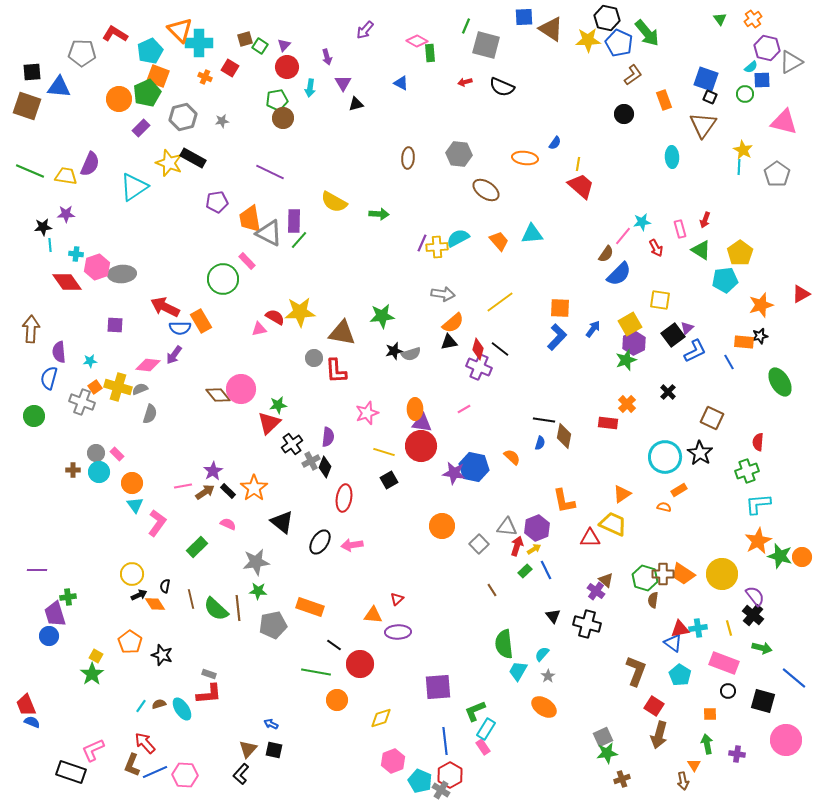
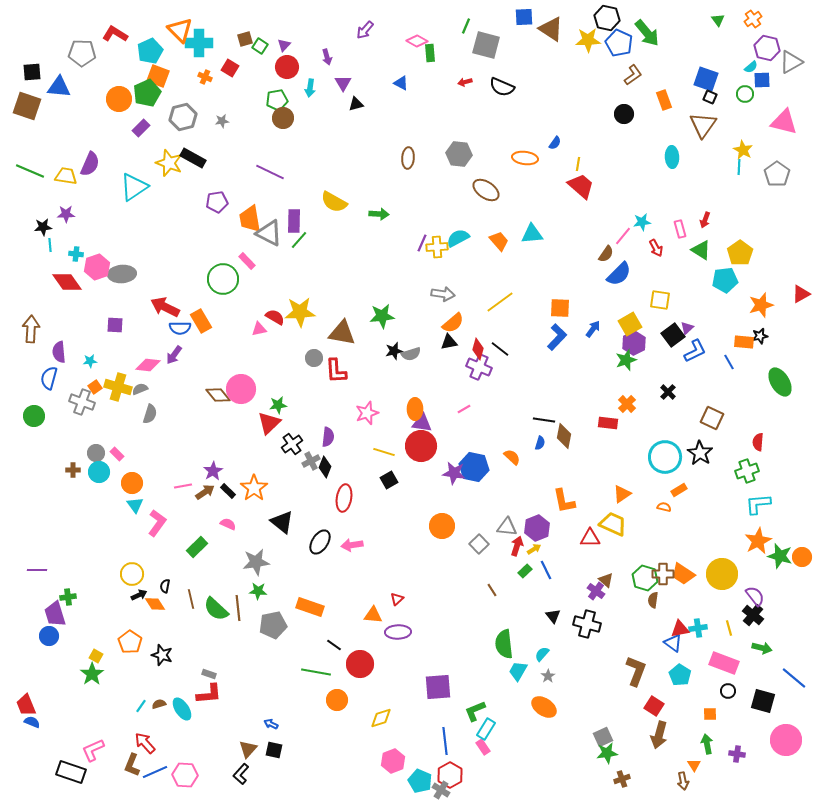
green triangle at (720, 19): moved 2 px left, 1 px down
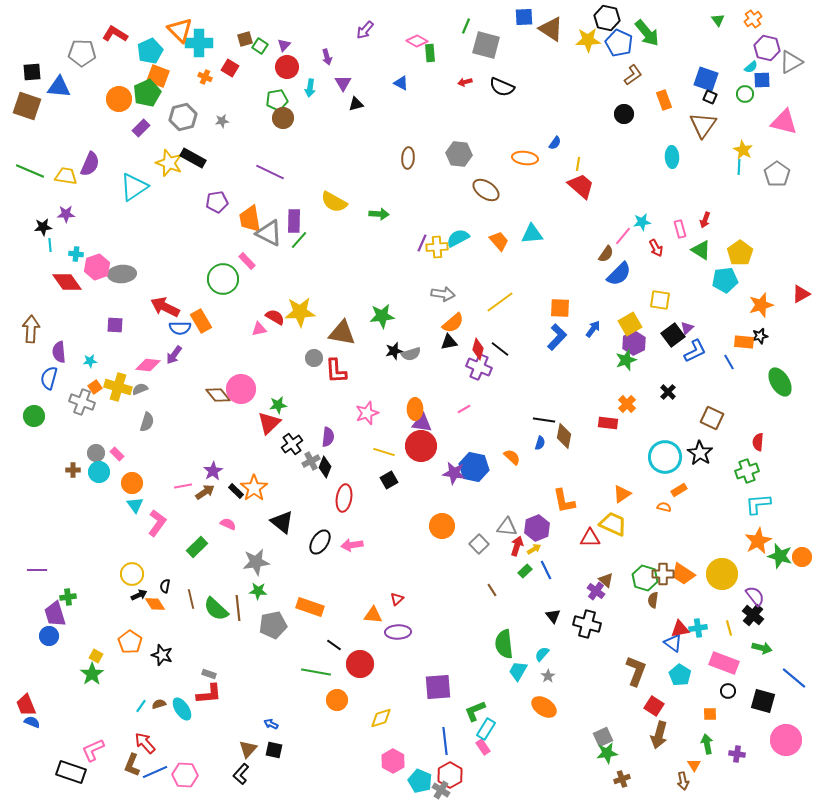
gray semicircle at (150, 414): moved 3 px left, 8 px down
black rectangle at (228, 491): moved 8 px right
pink hexagon at (393, 761): rotated 10 degrees counterclockwise
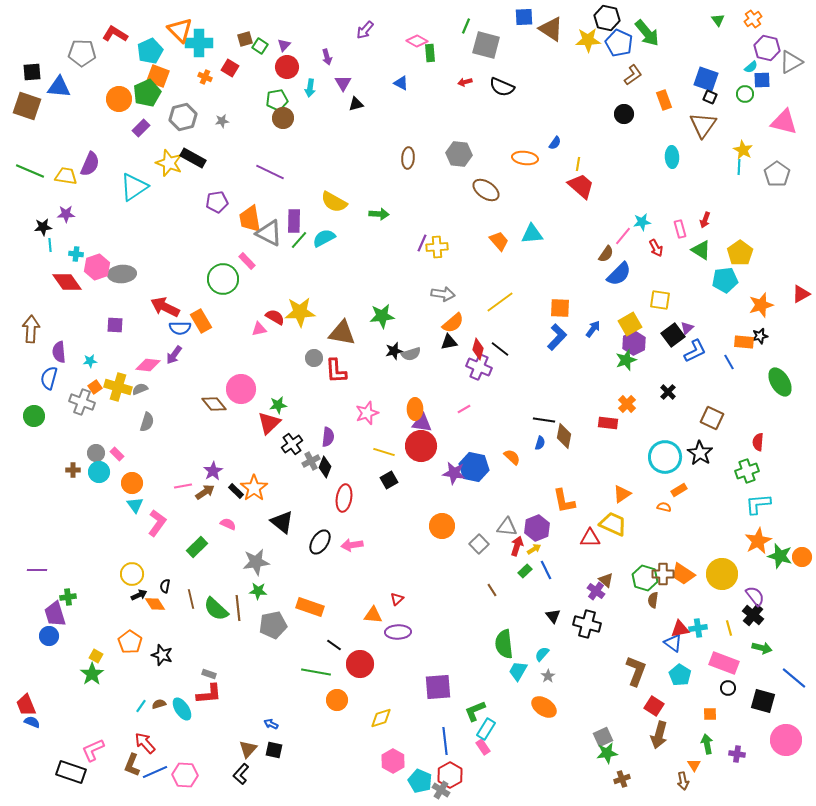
cyan semicircle at (458, 238): moved 134 px left
brown diamond at (218, 395): moved 4 px left, 9 px down
black circle at (728, 691): moved 3 px up
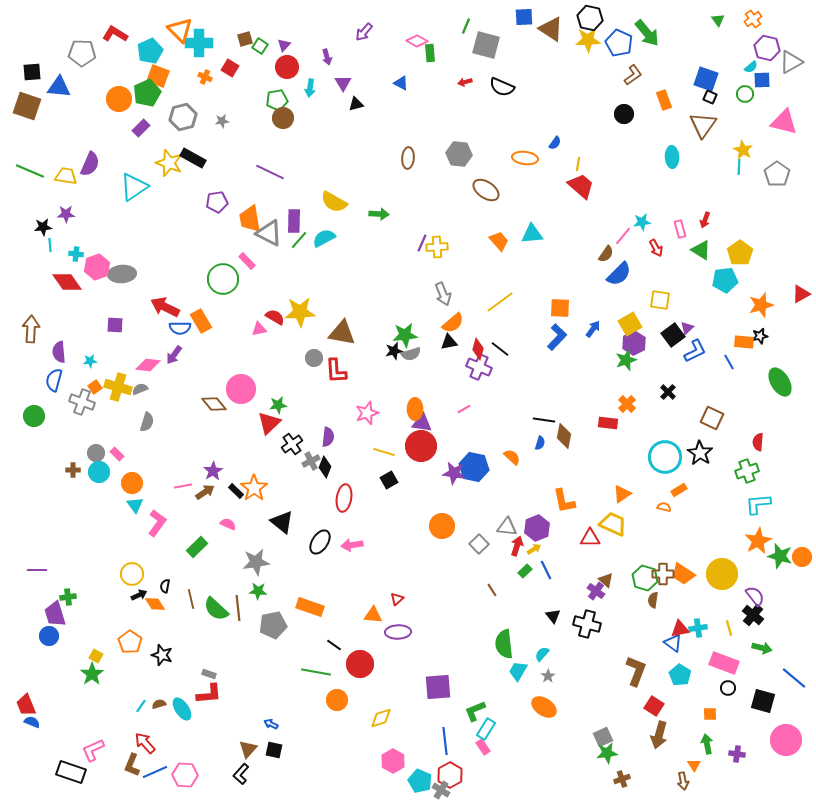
black hexagon at (607, 18): moved 17 px left
purple arrow at (365, 30): moved 1 px left, 2 px down
gray arrow at (443, 294): rotated 60 degrees clockwise
green star at (382, 316): moved 23 px right, 19 px down
blue semicircle at (49, 378): moved 5 px right, 2 px down
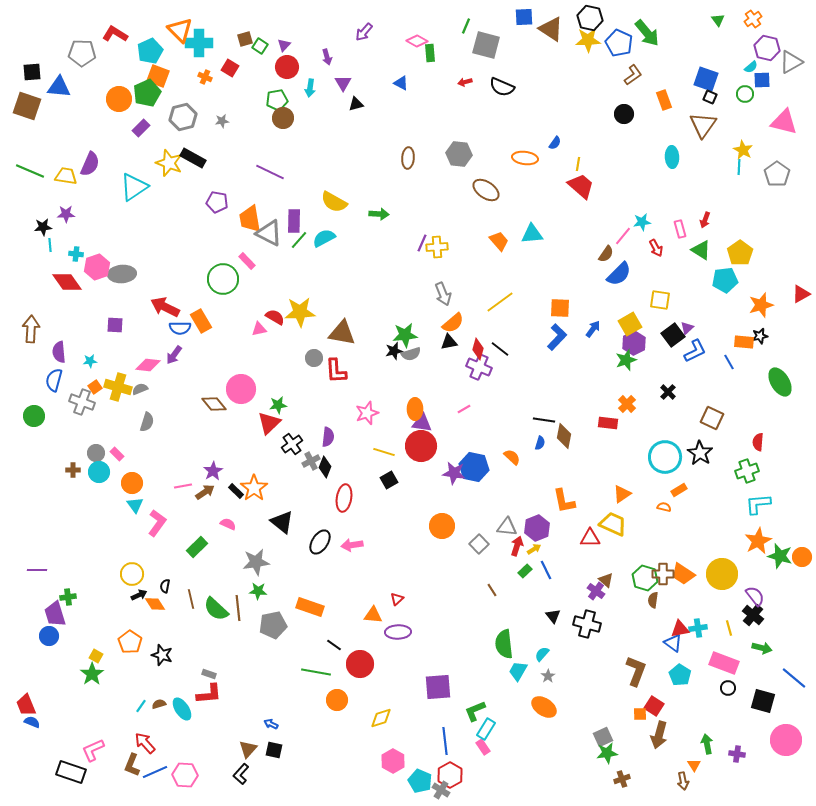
purple pentagon at (217, 202): rotated 20 degrees clockwise
orange square at (710, 714): moved 70 px left
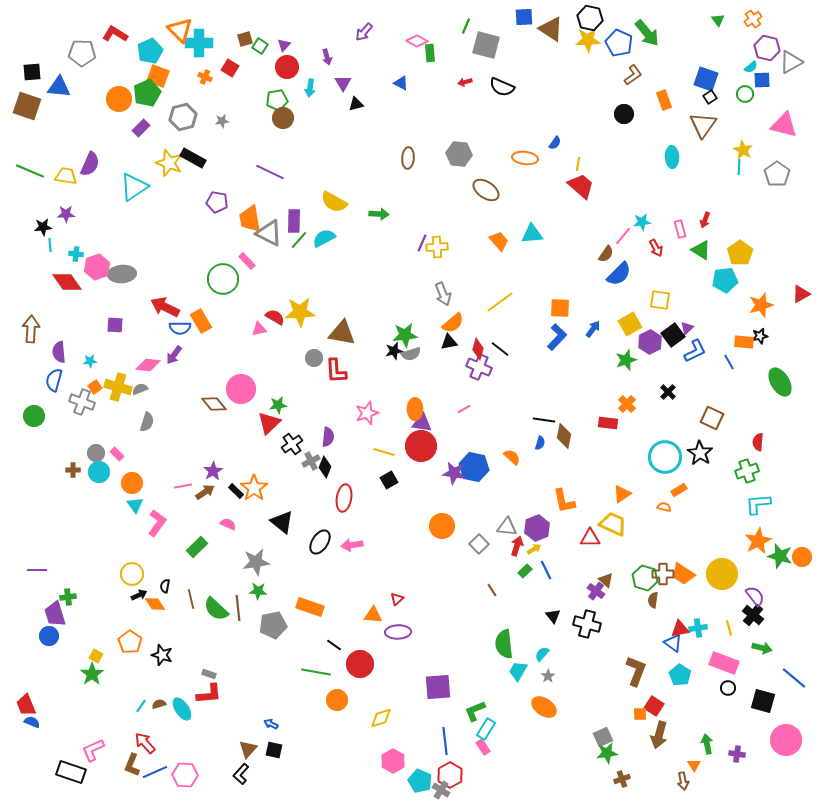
black square at (710, 97): rotated 32 degrees clockwise
pink triangle at (784, 122): moved 3 px down
purple hexagon at (634, 343): moved 16 px right, 1 px up
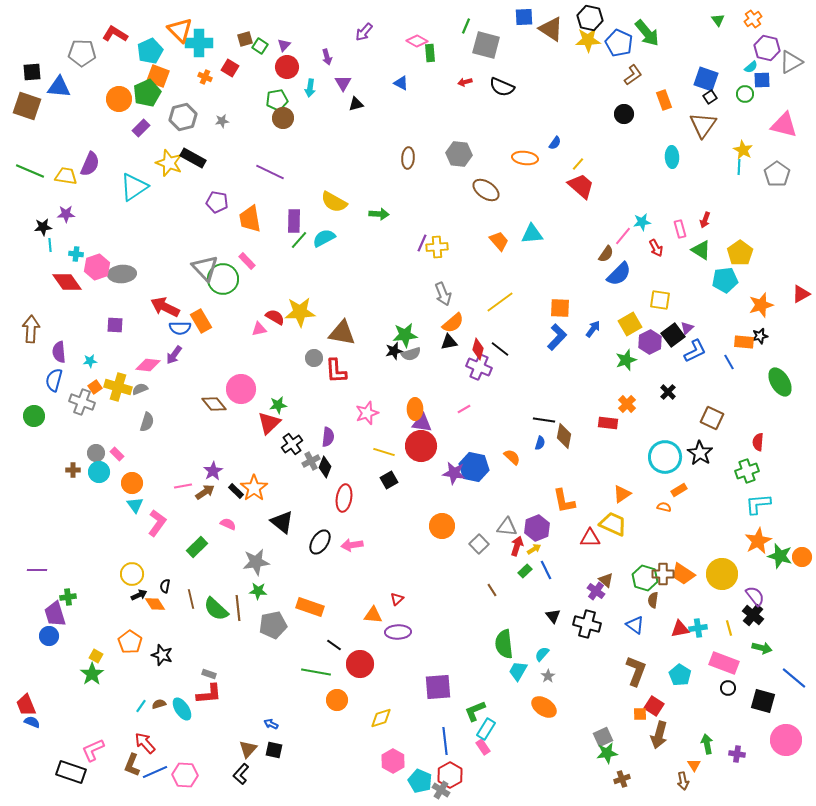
yellow line at (578, 164): rotated 32 degrees clockwise
gray triangle at (269, 233): moved 64 px left, 35 px down; rotated 20 degrees clockwise
blue triangle at (673, 643): moved 38 px left, 18 px up
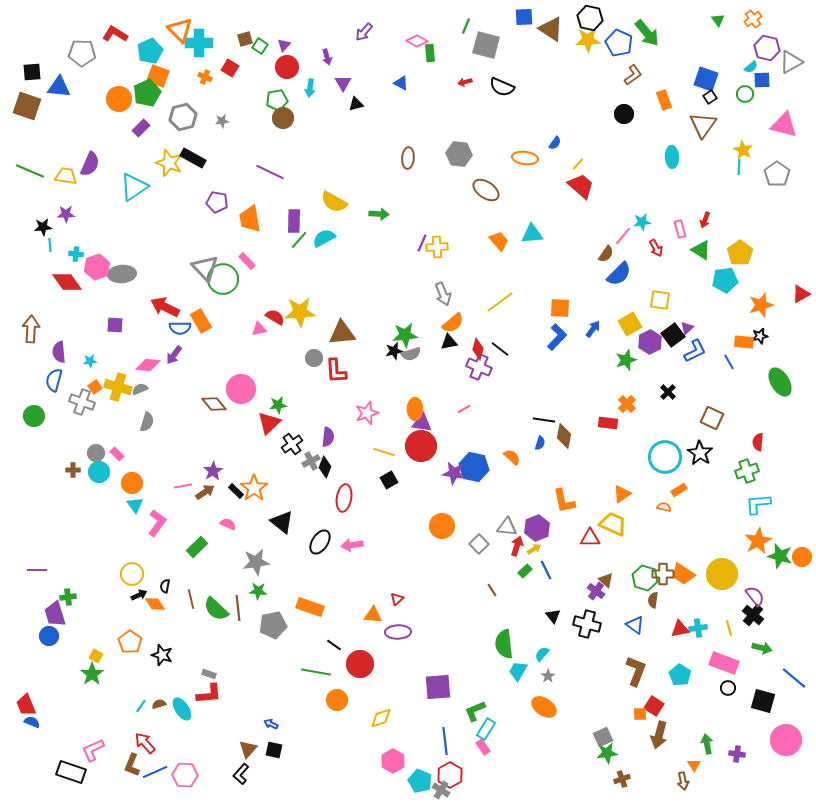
brown triangle at (342, 333): rotated 16 degrees counterclockwise
